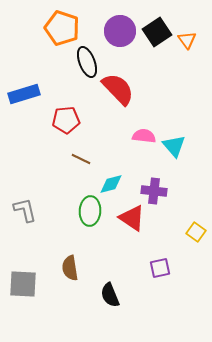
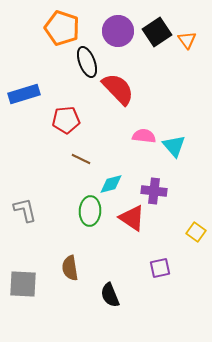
purple circle: moved 2 px left
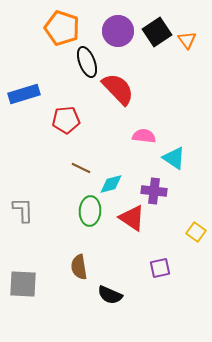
cyan triangle: moved 12 px down; rotated 15 degrees counterclockwise
brown line: moved 9 px down
gray L-shape: moved 2 px left; rotated 12 degrees clockwise
brown semicircle: moved 9 px right, 1 px up
black semicircle: rotated 45 degrees counterclockwise
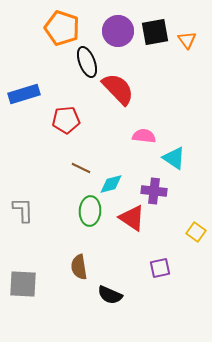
black square: moved 2 px left; rotated 24 degrees clockwise
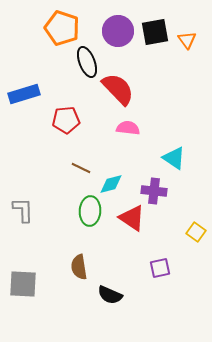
pink semicircle: moved 16 px left, 8 px up
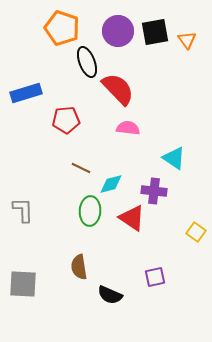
blue rectangle: moved 2 px right, 1 px up
purple square: moved 5 px left, 9 px down
